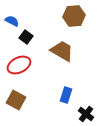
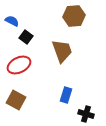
brown trapezoid: rotated 40 degrees clockwise
black cross: rotated 21 degrees counterclockwise
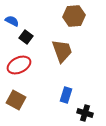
black cross: moved 1 px left, 1 px up
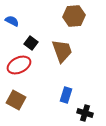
black square: moved 5 px right, 6 px down
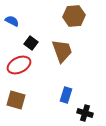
brown square: rotated 12 degrees counterclockwise
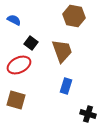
brown hexagon: rotated 15 degrees clockwise
blue semicircle: moved 2 px right, 1 px up
blue rectangle: moved 9 px up
black cross: moved 3 px right, 1 px down
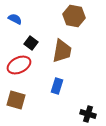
blue semicircle: moved 1 px right, 1 px up
brown trapezoid: rotated 30 degrees clockwise
blue rectangle: moved 9 px left
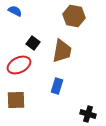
blue semicircle: moved 8 px up
black square: moved 2 px right
brown square: rotated 18 degrees counterclockwise
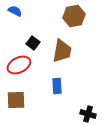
brown hexagon: rotated 20 degrees counterclockwise
blue rectangle: rotated 21 degrees counterclockwise
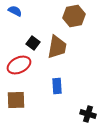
brown trapezoid: moved 5 px left, 4 px up
